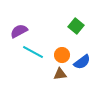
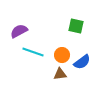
green square: rotated 28 degrees counterclockwise
cyan line: rotated 10 degrees counterclockwise
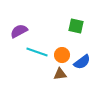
cyan line: moved 4 px right
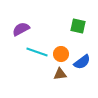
green square: moved 2 px right
purple semicircle: moved 2 px right, 2 px up
orange circle: moved 1 px left, 1 px up
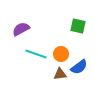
cyan line: moved 1 px left, 2 px down
blue semicircle: moved 3 px left, 5 px down
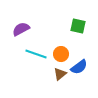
brown triangle: rotated 32 degrees counterclockwise
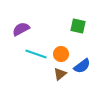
blue semicircle: moved 3 px right, 1 px up
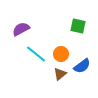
cyan line: rotated 20 degrees clockwise
